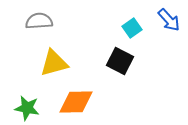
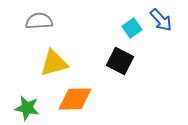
blue arrow: moved 8 px left
orange diamond: moved 1 px left, 3 px up
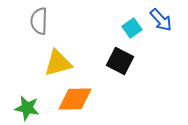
gray semicircle: rotated 84 degrees counterclockwise
yellow triangle: moved 4 px right
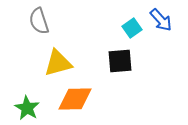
gray semicircle: rotated 20 degrees counterclockwise
black square: rotated 32 degrees counterclockwise
green star: rotated 20 degrees clockwise
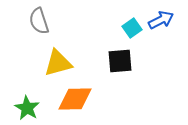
blue arrow: rotated 75 degrees counterclockwise
